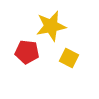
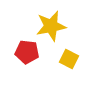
yellow square: moved 1 px down
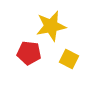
red pentagon: moved 2 px right, 1 px down
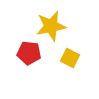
yellow square: moved 1 px right, 1 px up
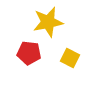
yellow star: moved 3 px left, 4 px up
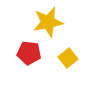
yellow square: moved 2 px left; rotated 24 degrees clockwise
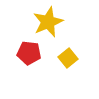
yellow star: rotated 12 degrees counterclockwise
